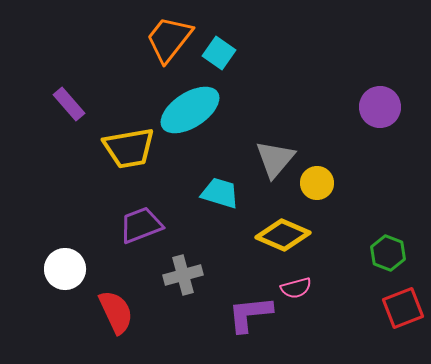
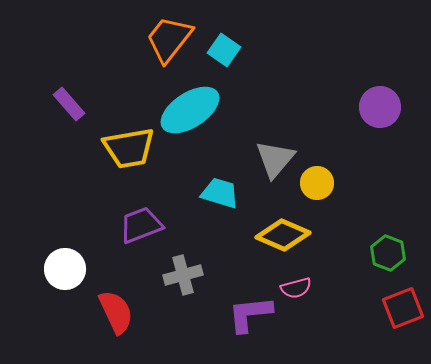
cyan square: moved 5 px right, 3 px up
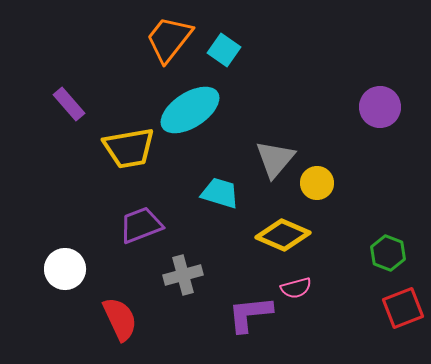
red semicircle: moved 4 px right, 7 px down
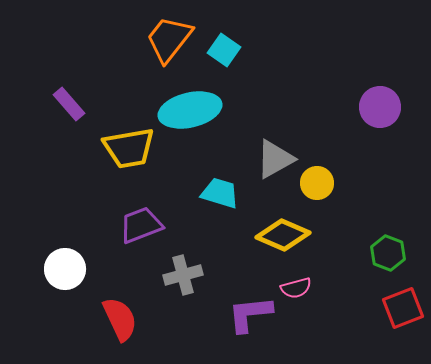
cyan ellipse: rotated 20 degrees clockwise
gray triangle: rotated 21 degrees clockwise
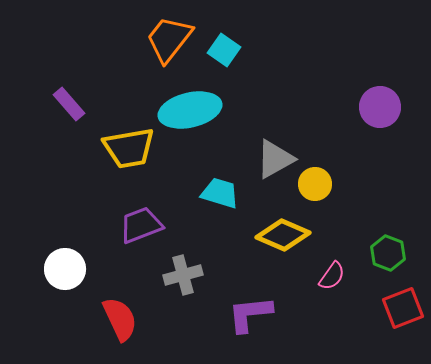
yellow circle: moved 2 px left, 1 px down
pink semicircle: moved 36 px right, 12 px up; rotated 40 degrees counterclockwise
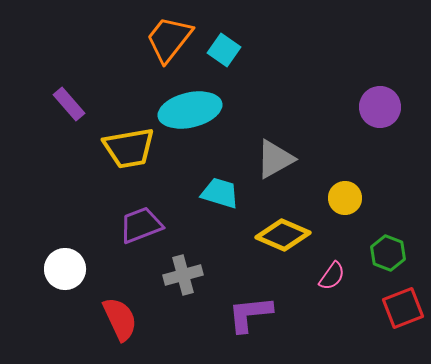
yellow circle: moved 30 px right, 14 px down
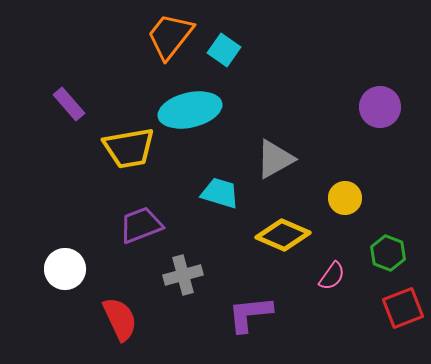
orange trapezoid: moved 1 px right, 3 px up
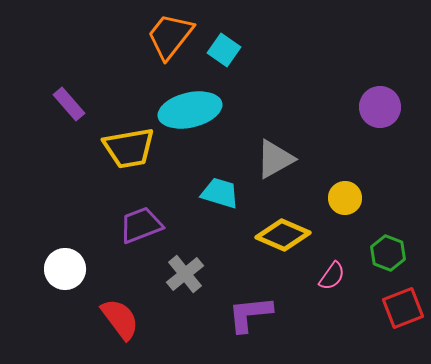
gray cross: moved 2 px right, 1 px up; rotated 24 degrees counterclockwise
red semicircle: rotated 12 degrees counterclockwise
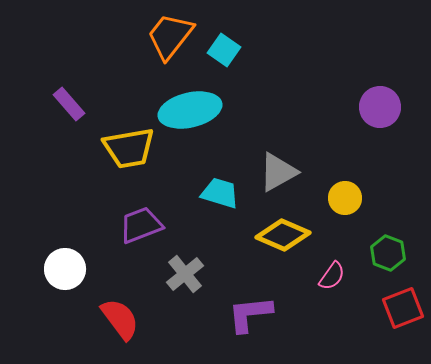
gray triangle: moved 3 px right, 13 px down
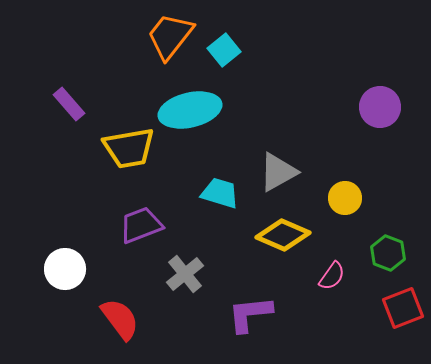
cyan square: rotated 16 degrees clockwise
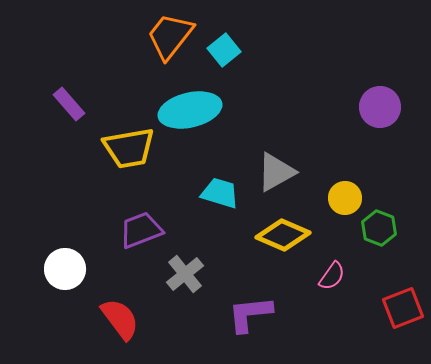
gray triangle: moved 2 px left
purple trapezoid: moved 5 px down
green hexagon: moved 9 px left, 25 px up
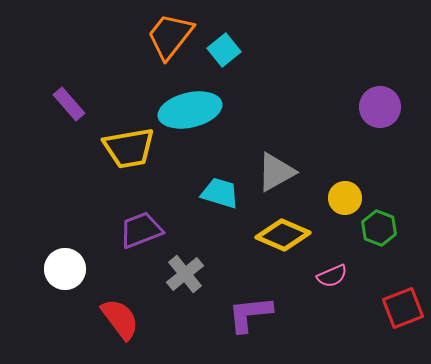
pink semicircle: rotated 32 degrees clockwise
